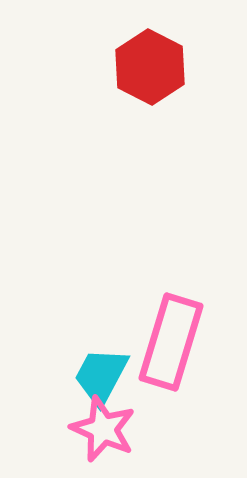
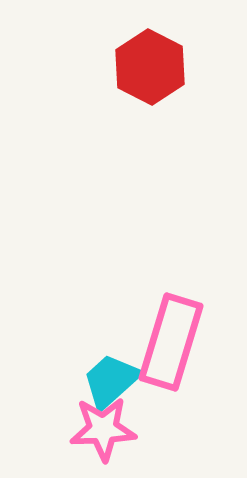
cyan trapezoid: moved 10 px right, 5 px down; rotated 20 degrees clockwise
pink star: rotated 26 degrees counterclockwise
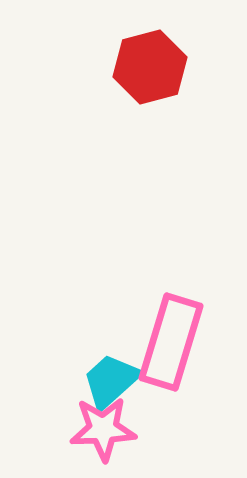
red hexagon: rotated 18 degrees clockwise
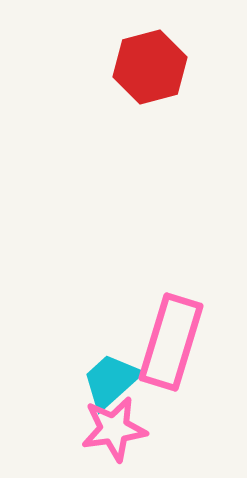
pink star: moved 11 px right; rotated 6 degrees counterclockwise
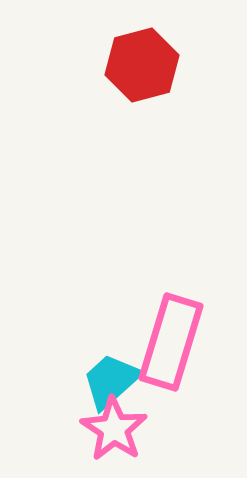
red hexagon: moved 8 px left, 2 px up
pink star: rotated 30 degrees counterclockwise
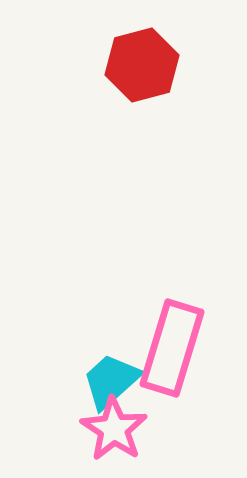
pink rectangle: moved 1 px right, 6 px down
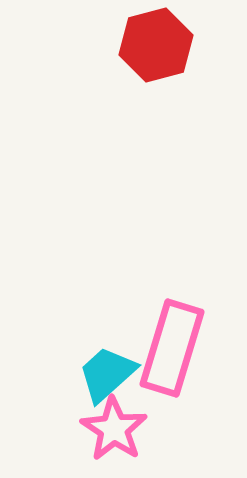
red hexagon: moved 14 px right, 20 px up
cyan trapezoid: moved 4 px left, 7 px up
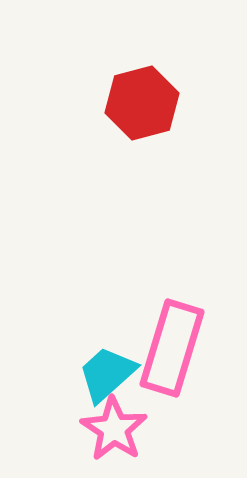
red hexagon: moved 14 px left, 58 px down
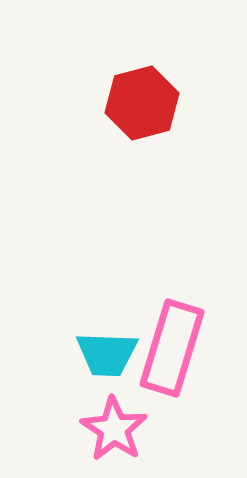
cyan trapezoid: moved 20 px up; rotated 136 degrees counterclockwise
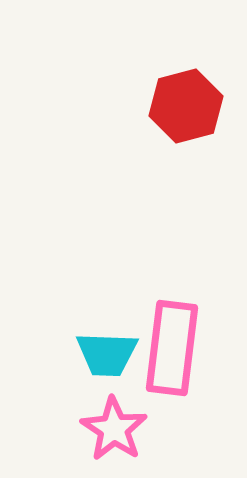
red hexagon: moved 44 px right, 3 px down
pink rectangle: rotated 10 degrees counterclockwise
